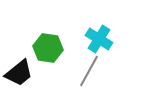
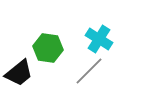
gray line: rotated 16 degrees clockwise
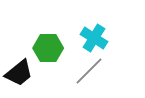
cyan cross: moved 5 px left, 1 px up
green hexagon: rotated 8 degrees counterclockwise
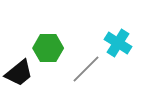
cyan cross: moved 24 px right, 5 px down
gray line: moved 3 px left, 2 px up
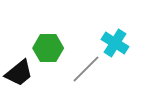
cyan cross: moved 3 px left
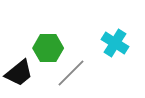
gray line: moved 15 px left, 4 px down
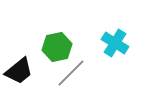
green hexagon: moved 9 px right, 1 px up; rotated 12 degrees counterclockwise
black trapezoid: moved 2 px up
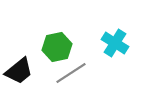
gray line: rotated 12 degrees clockwise
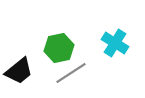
green hexagon: moved 2 px right, 1 px down
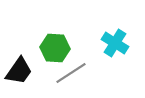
green hexagon: moved 4 px left; rotated 16 degrees clockwise
black trapezoid: rotated 16 degrees counterclockwise
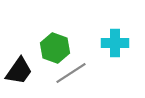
cyan cross: rotated 32 degrees counterclockwise
green hexagon: rotated 16 degrees clockwise
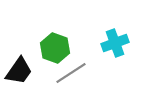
cyan cross: rotated 20 degrees counterclockwise
